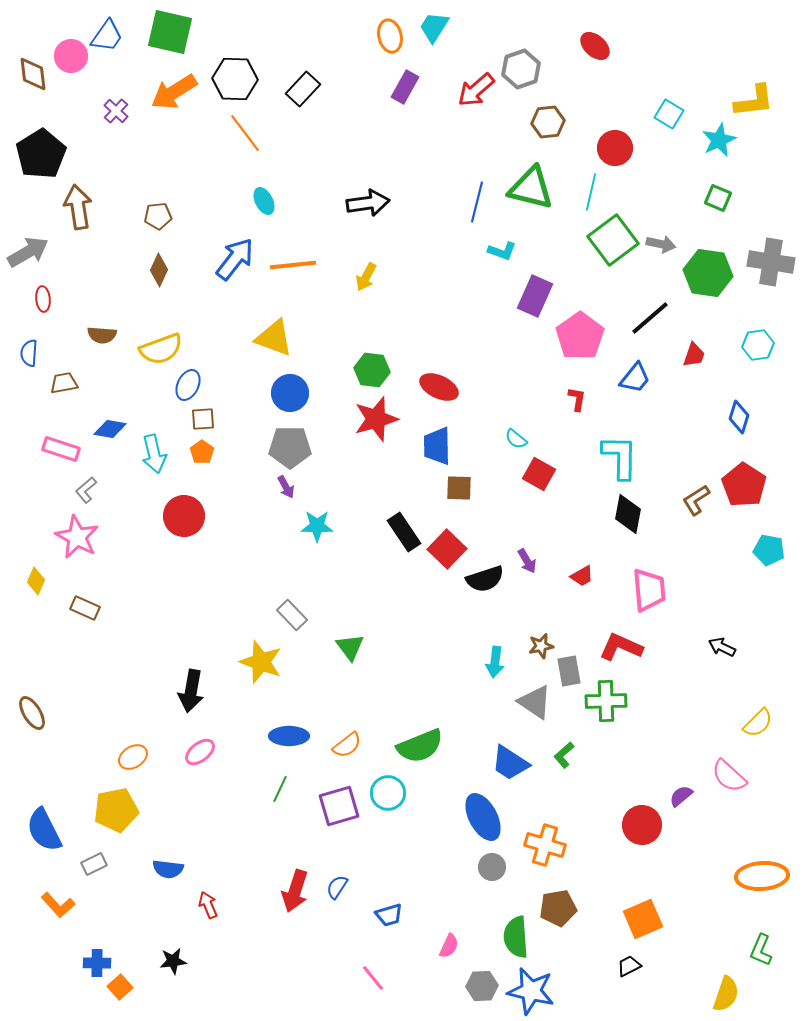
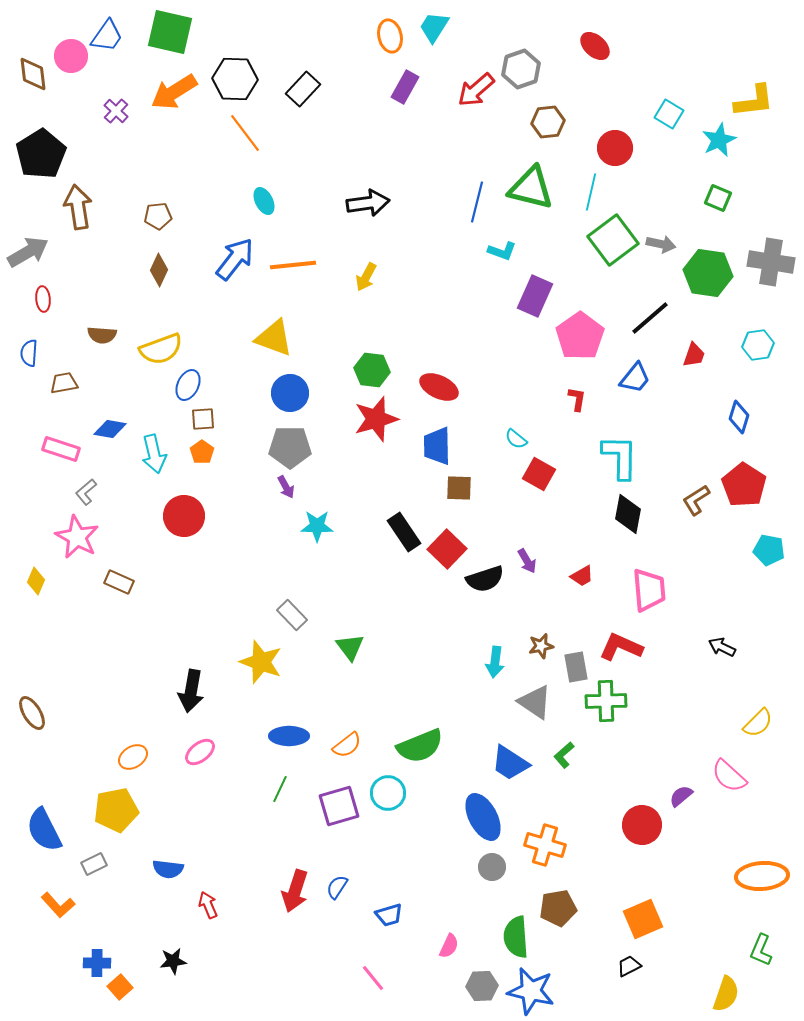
gray L-shape at (86, 490): moved 2 px down
brown rectangle at (85, 608): moved 34 px right, 26 px up
gray rectangle at (569, 671): moved 7 px right, 4 px up
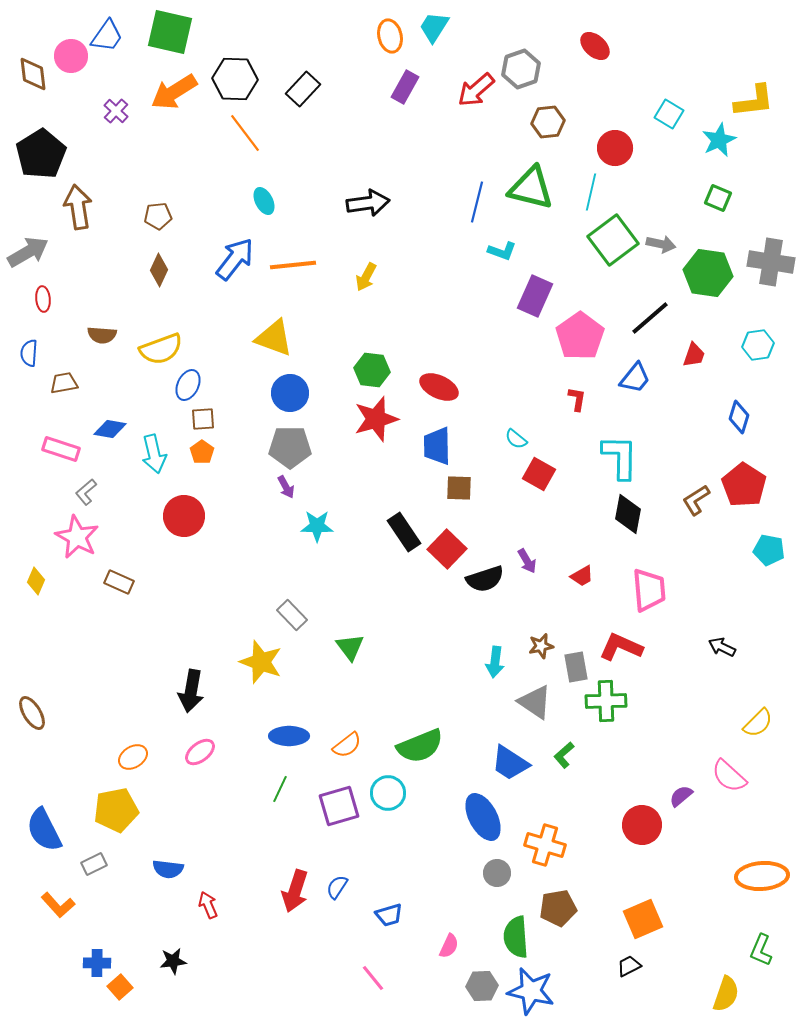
gray circle at (492, 867): moved 5 px right, 6 px down
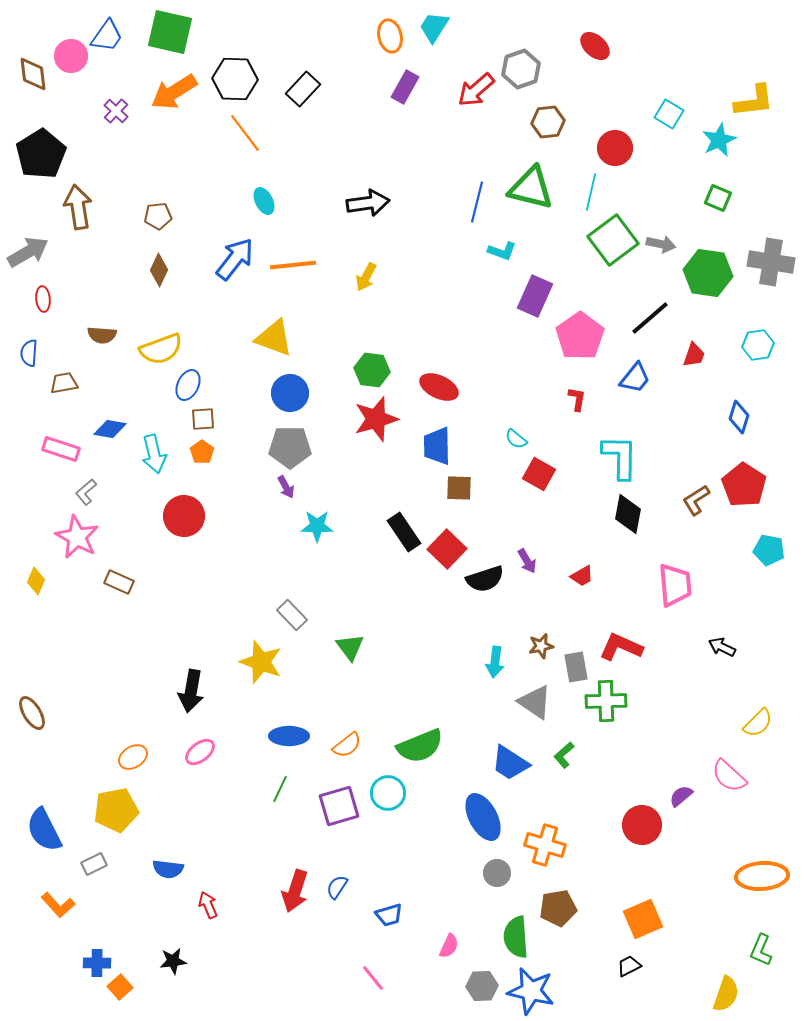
pink trapezoid at (649, 590): moved 26 px right, 5 px up
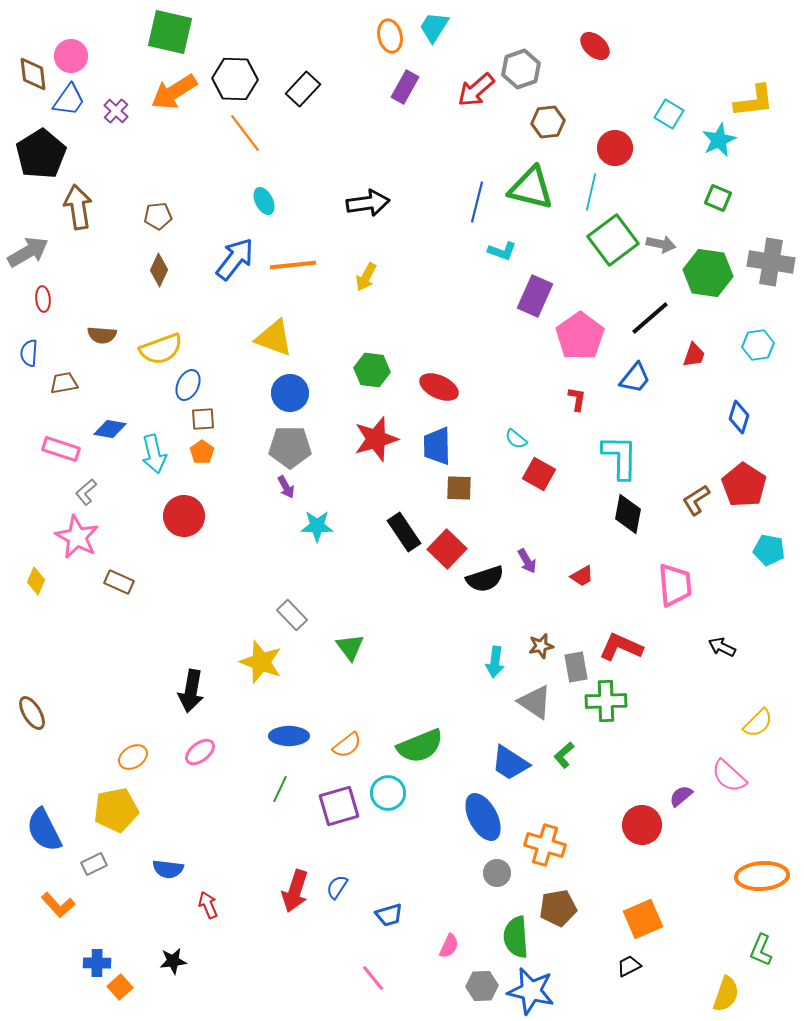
blue trapezoid at (107, 36): moved 38 px left, 64 px down
red star at (376, 419): moved 20 px down
